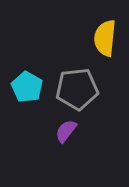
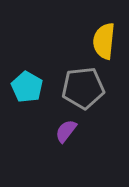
yellow semicircle: moved 1 px left, 3 px down
gray pentagon: moved 6 px right, 1 px up
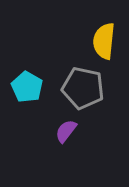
gray pentagon: rotated 18 degrees clockwise
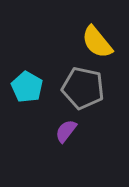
yellow semicircle: moved 7 px left, 1 px down; rotated 45 degrees counterclockwise
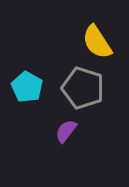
yellow semicircle: rotated 6 degrees clockwise
gray pentagon: rotated 6 degrees clockwise
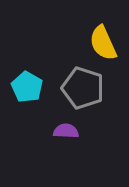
yellow semicircle: moved 6 px right, 1 px down; rotated 9 degrees clockwise
purple semicircle: rotated 55 degrees clockwise
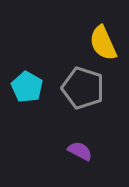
purple semicircle: moved 14 px right, 20 px down; rotated 25 degrees clockwise
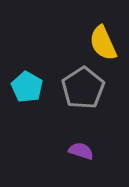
gray pentagon: rotated 21 degrees clockwise
purple semicircle: moved 1 px right; rotated 10 degrees counterclockwise
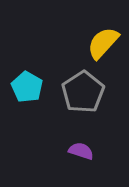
yellow semicircle: rotated 66 degrees clockwise
gray pentagon: moved 4 px down
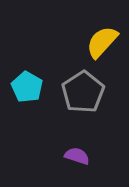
yellow semicircle: moved 1 px left, 1 px up
purple semicircle: moved 4 px left, 5 px down
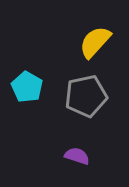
yellow semicircle: moved 7 px left
gray pentagon: moved 3 px right, 4 px down; rotated 21 degrees clockwise
